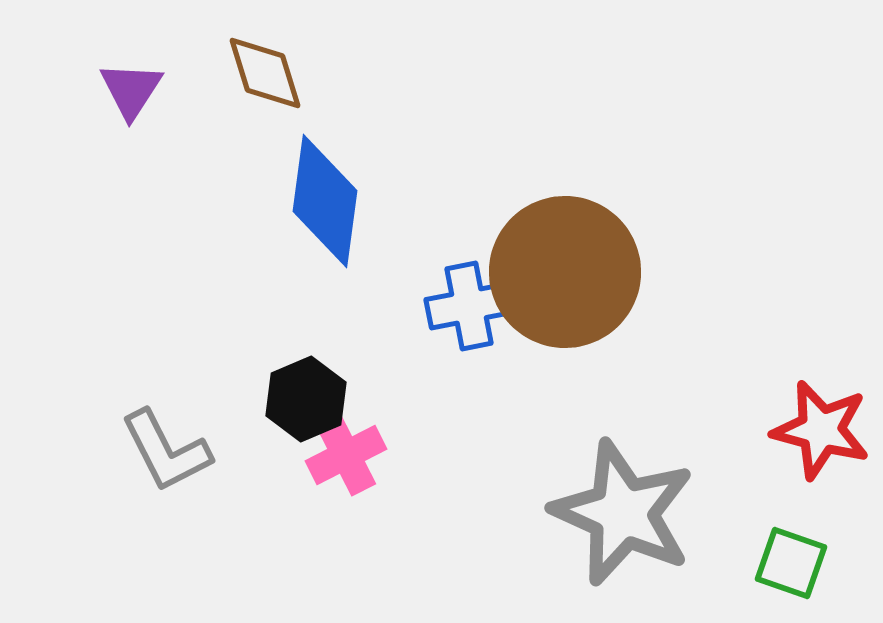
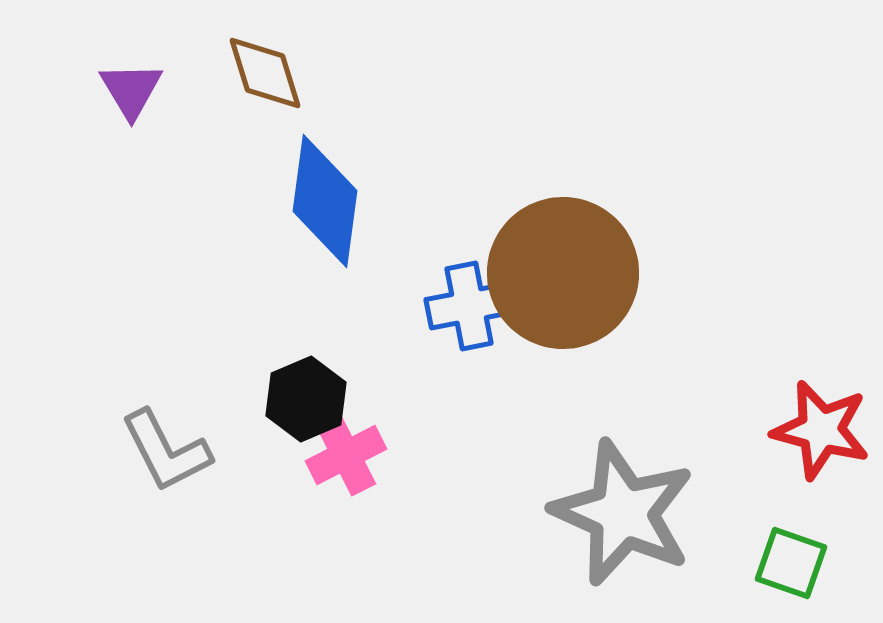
purple triangle: rotated 4 degrees counterclockwise
brown circle: moved 2 px left, 1 px down
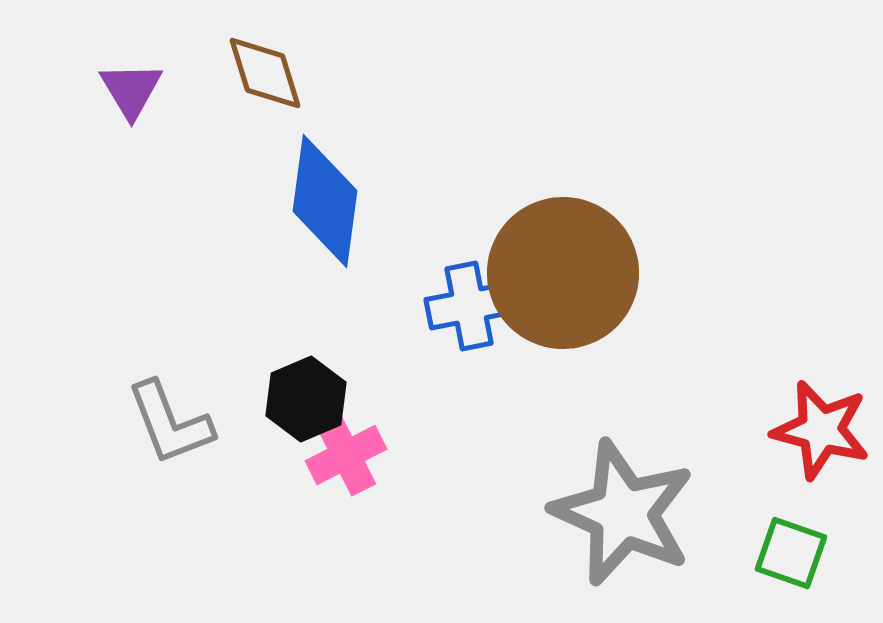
gray L-shape: moved 4 px right, 28 px up; rotated 6 degrees clockwise
green square: moved 10 px up
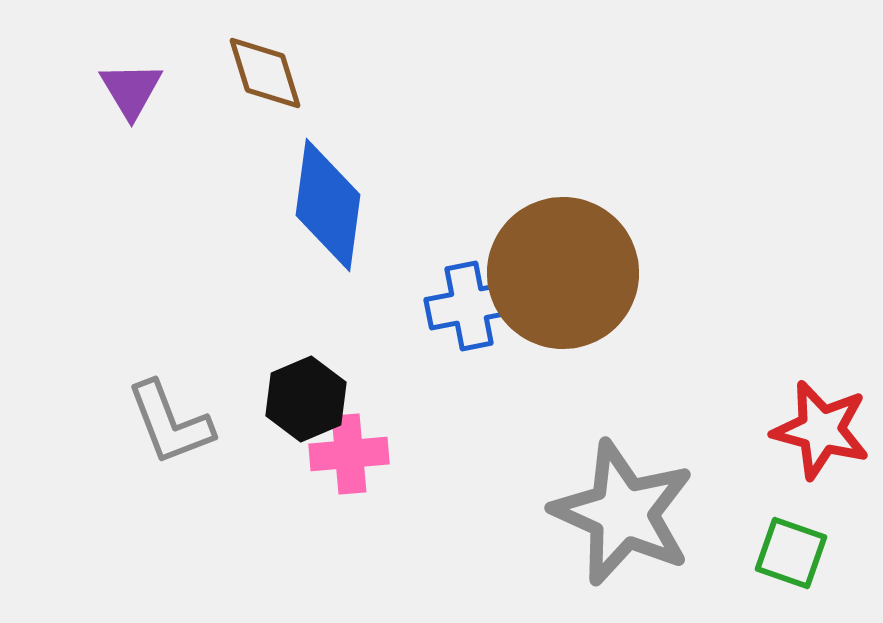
blue diamond: moved 3 px right, 4 px down
pink cross: moved 3 px right, 1 px up; rotated 22 degrees clockwise
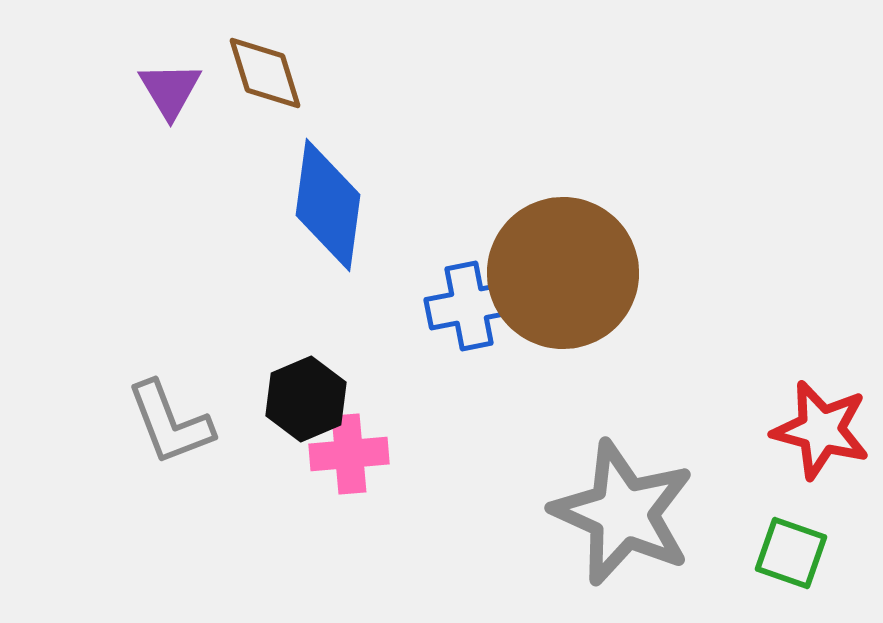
purple triangle: moved 39 px right
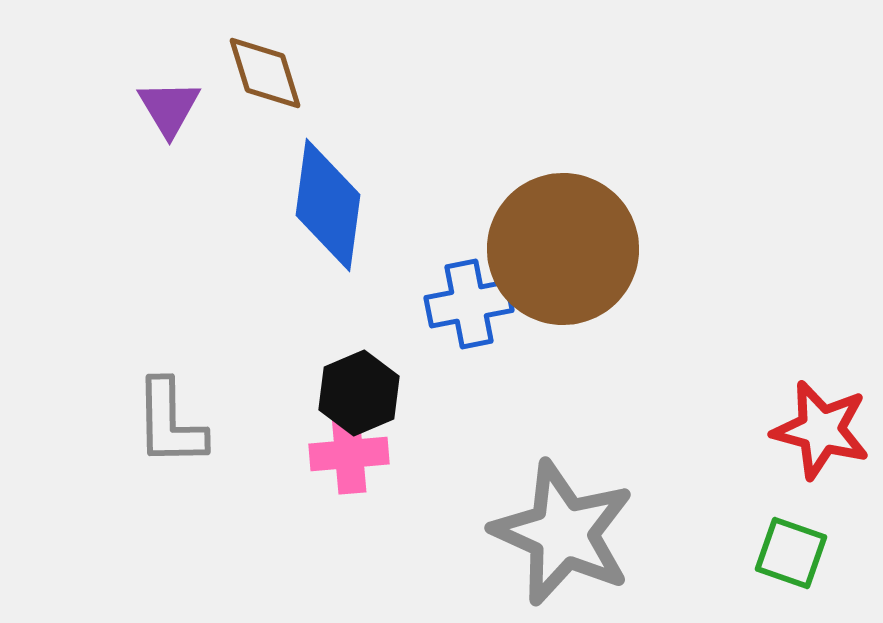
purple triangle: moved 1 px left, 18 px down
brown circle: moved 24 px up
blue cross: moved 2 px up
black hexagon: moved 53 px right, 6 px up
gray L-shape: rotated 20 degrees clockwise
gray star: moved 60 px left, 20 px down
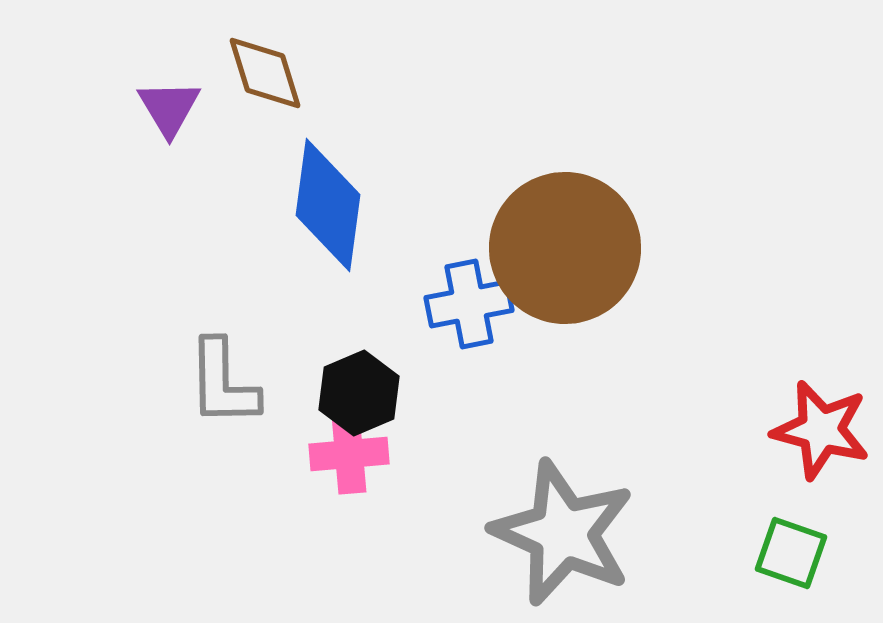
brown circle: moved 2 px right, 1 px up
gray L-shape: moved 53 px right, 40 px up
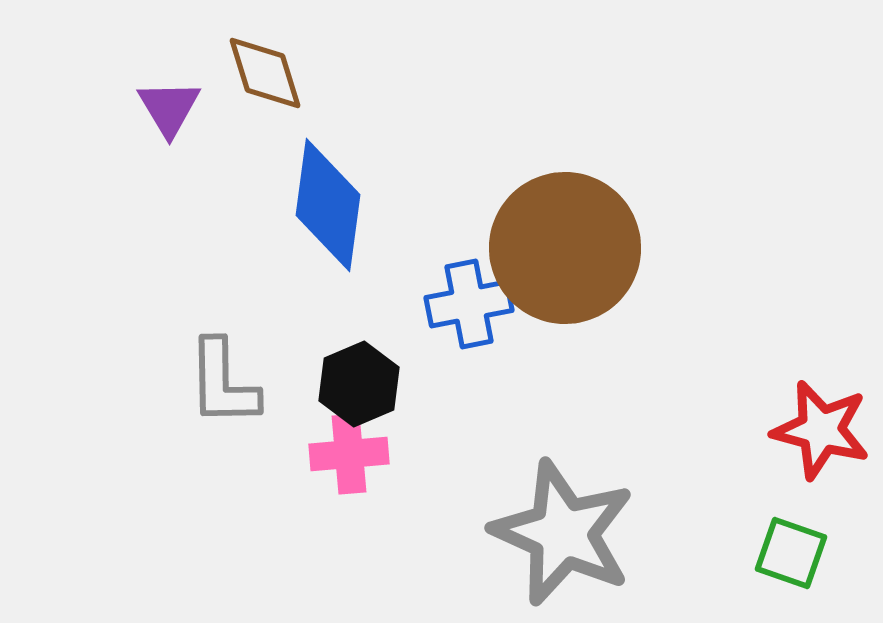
black hexagon: moved 9 px up
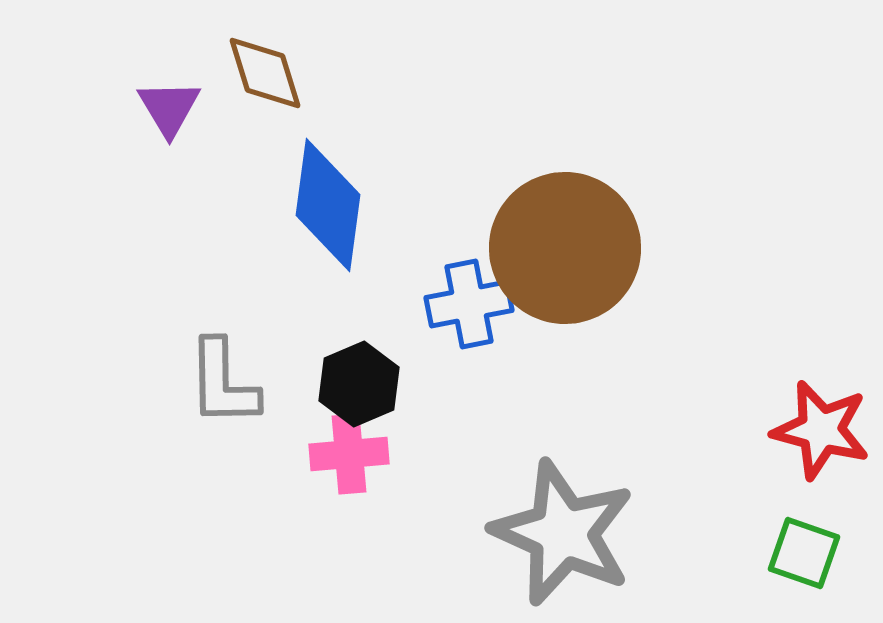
green square: moved 13 px right
